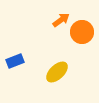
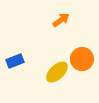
orange circle: moved 27 px down
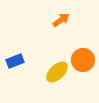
orange circle: moved 1 px right, 1 px down
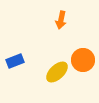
orange arrow: rotated 138 degrees clockwise
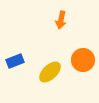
yellow ellipse: moved 7 px left
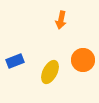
yellow ellipse: rotated 20 degrees counterclockwise
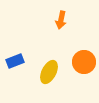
orange circle: moved 1 px right, 2 px down
yellow ellipse: moved 1 px left
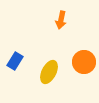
blue rectangle: rotated 36 degrees counterclockwise
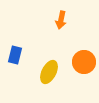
blue rectangle: moved 6 px up; rotated 18 degrees counterclockwise
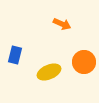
orange arrow: moved 1 px right, 4 px down; rotated 78 degrees counterclockwise
yellow ellipse: rotated 40 degrees clockwise
